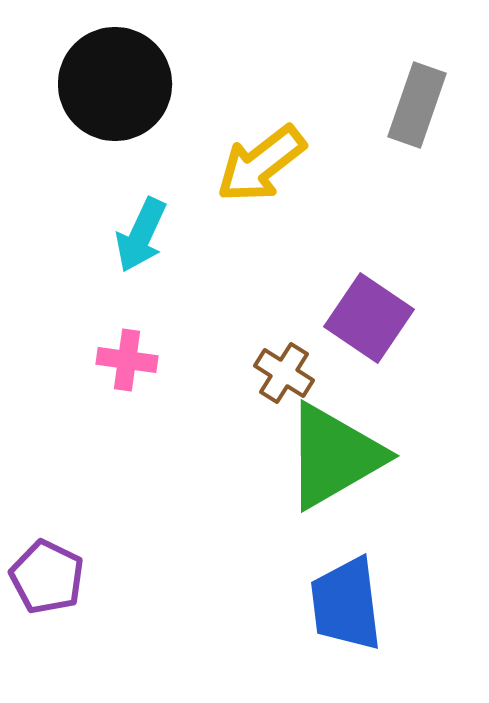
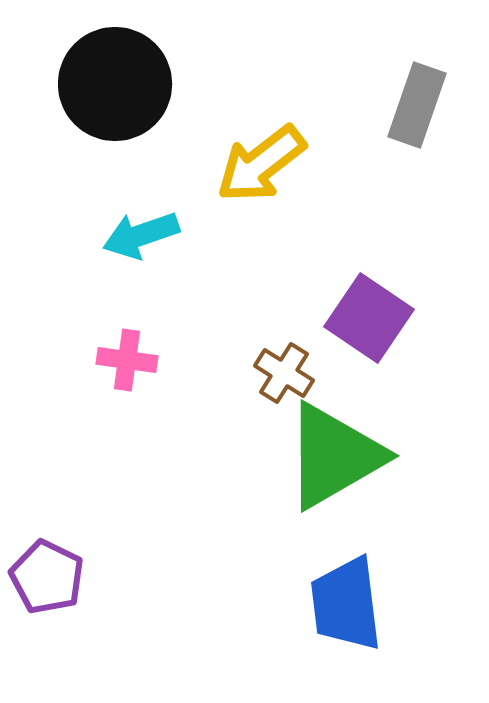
cyan arrow: rotated 46 degrees clockwise
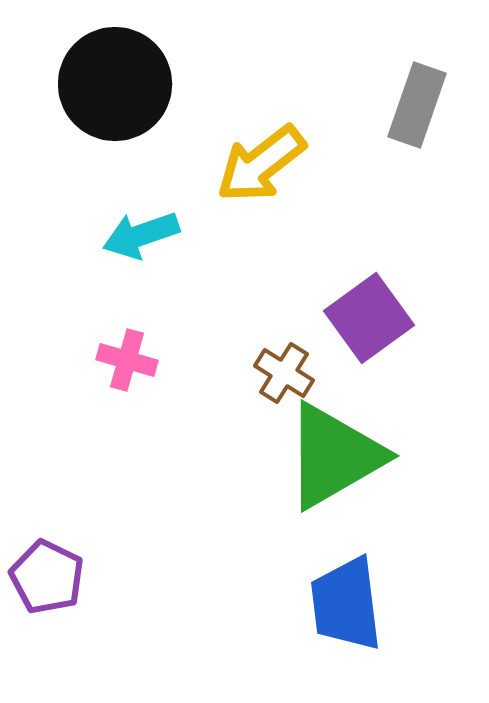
purple square: rotated 20 degrees clockwise
pink cross: rotated 8 degrees clockwise
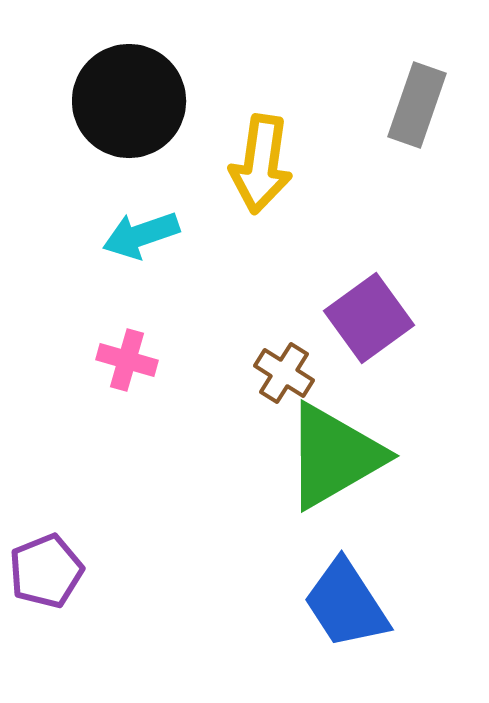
black circle: moved 14 px right, 17 px down
yellow arrow: rotated 44 degrees counterclockwise
purple pentagon: moved 1 px left, 6 px up; rotated 24 degrees clockwise
blue trapezoid: rotated 26 degrees counterclockwise
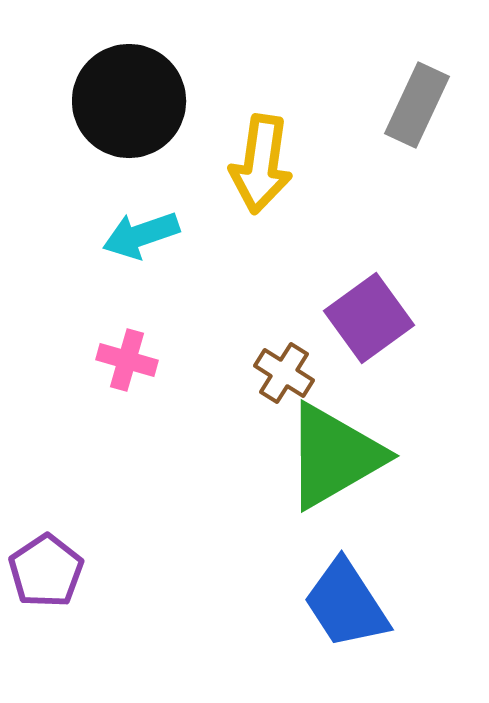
gray rectangle: rotated 6 degrees clockwise
purple pentagon: rotated 12 degrees counterclockwise
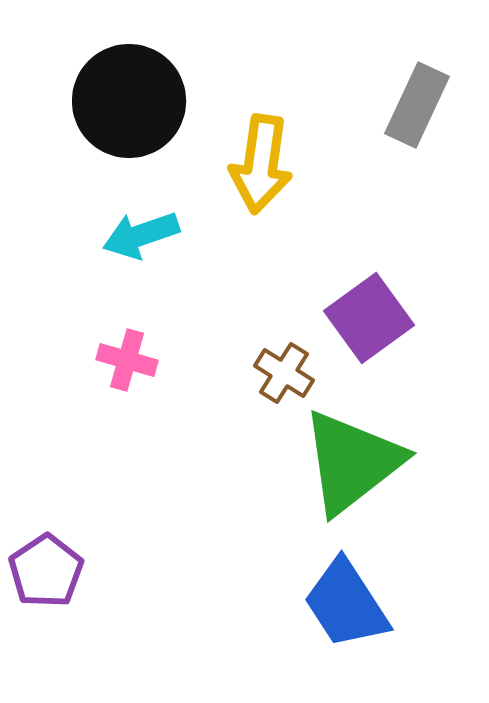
green triangle: moved 18 px right, 6 px down; rotated 8 degrees counterclockwise
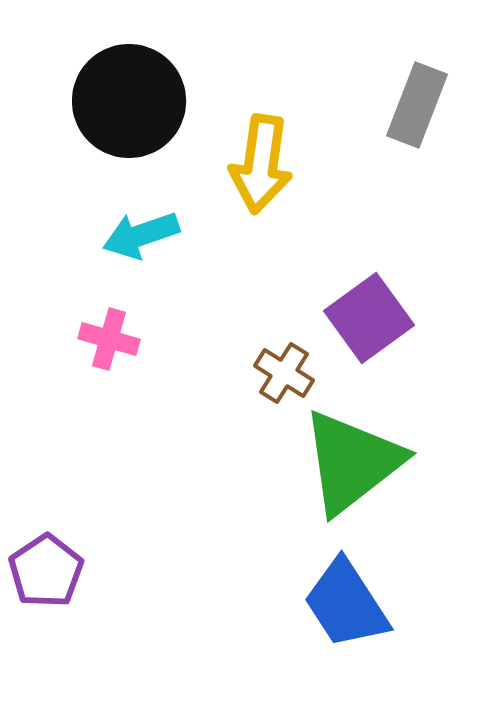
gray rectangle: rotated 4 degrees counterclockwise
pink cross: moved 18 px left, 21 px up
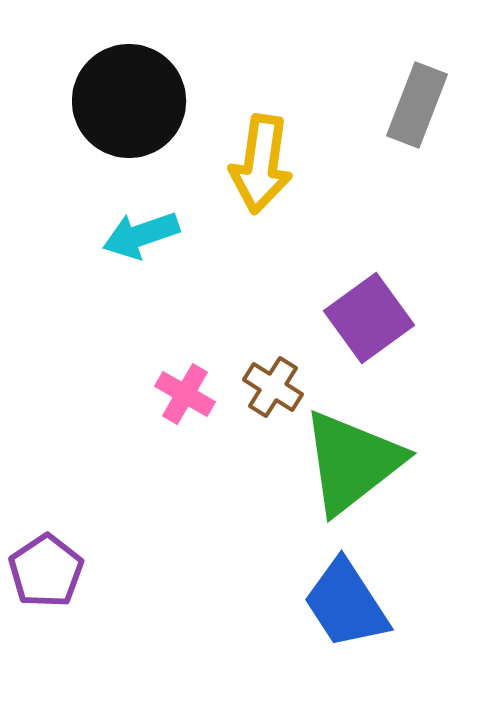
pink cross: moved 76 px right, 55 px down; rotated 14 degrees clockwise
brown cross: moved 11 px left, 14 px down
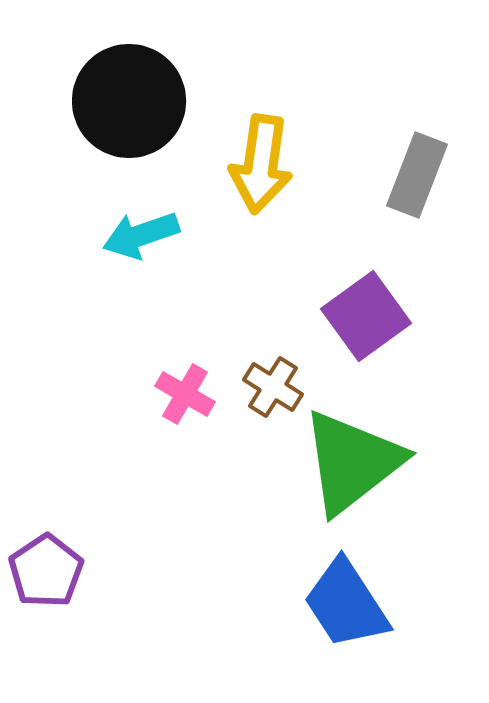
gray rectangle: moved 70 px down
purple square: moved 3 px left, 2 px up
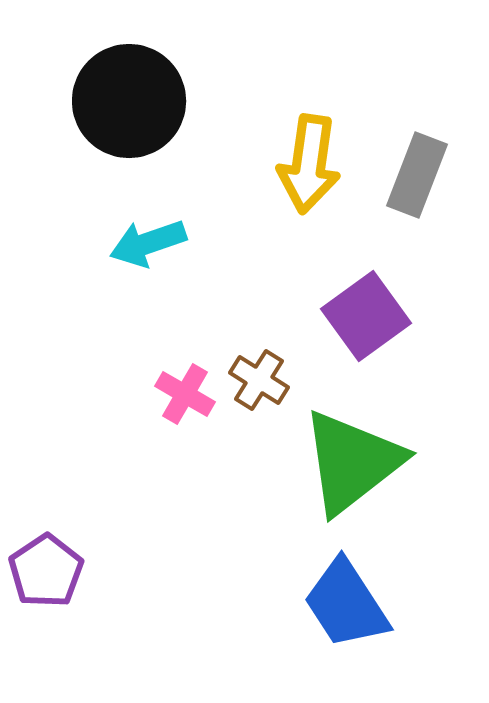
yellow arrow: moved 48 px right
cyan arrow: moved 7 px right, 8 px down
brown cross: moved 14 px left, 7 px up
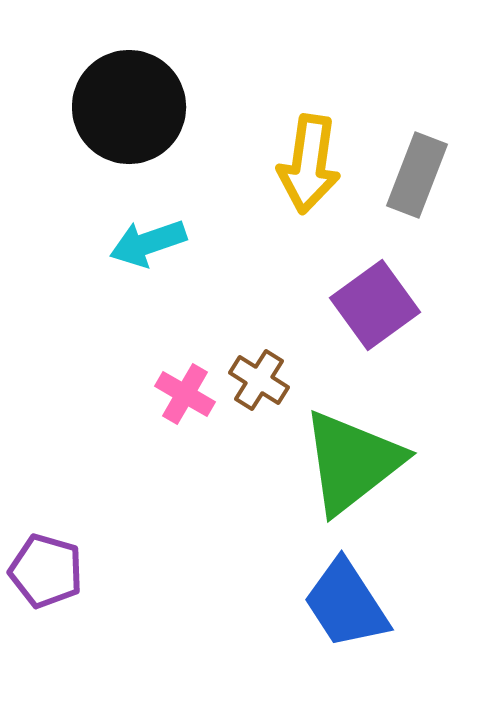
black circle: moved 6 px down
purple square: moved 9 px right, 11 px up
purple pentagon: rotated 22 degrees counterclockwise
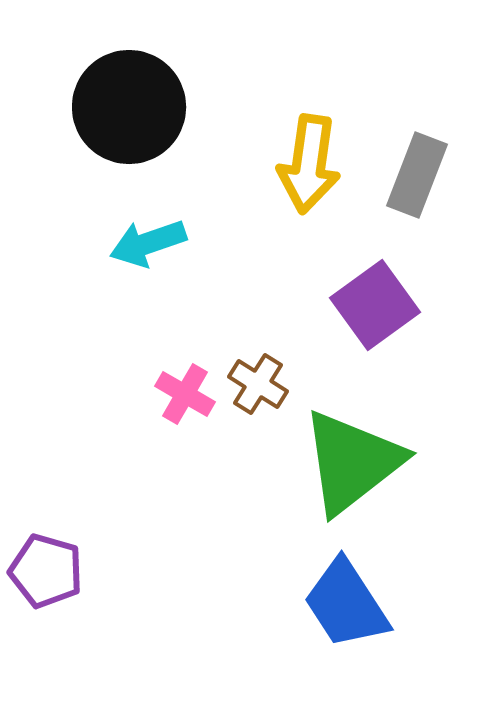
brown cross: moved 1 px left, 4 px down
